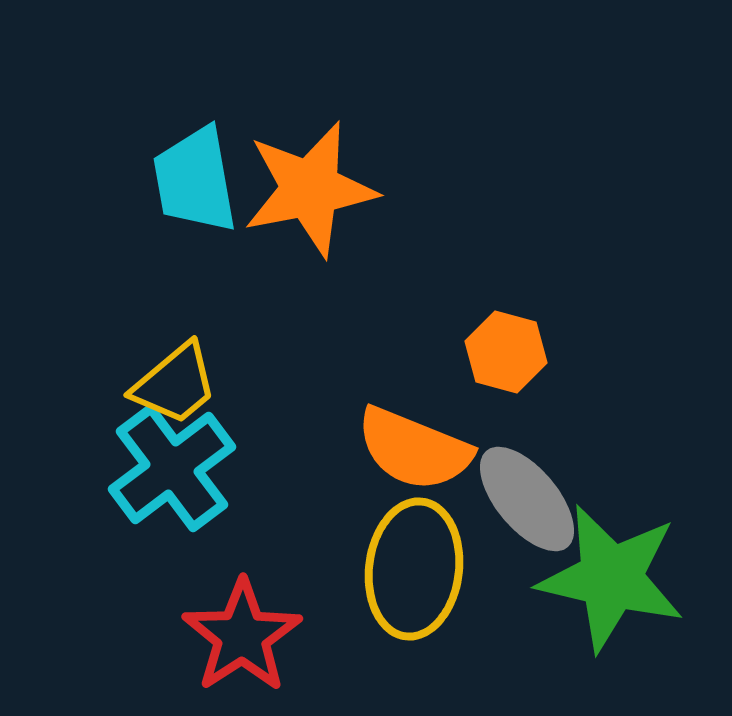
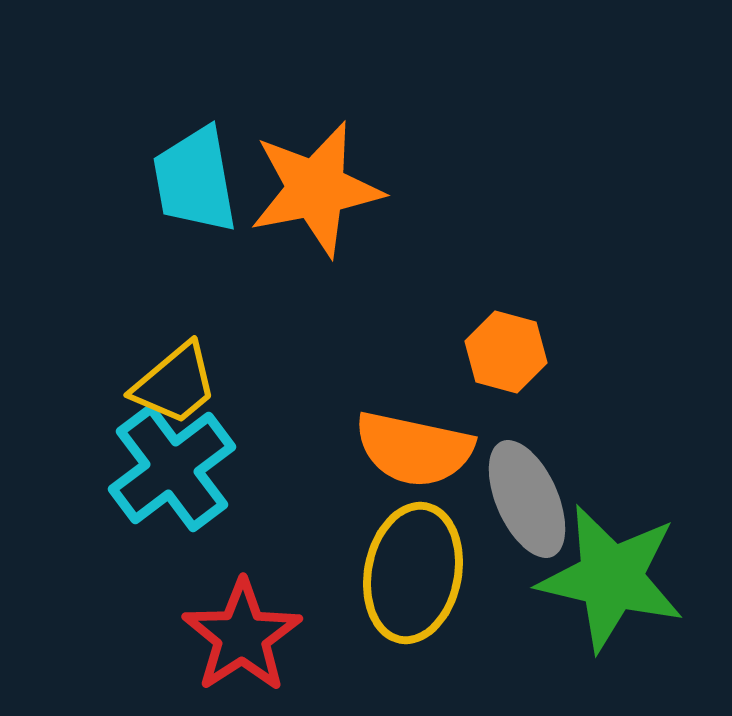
orange star: moved 6 px right
orange semicircle: rotated 10 degrees counterclockwise
gray ellipse: rotated 16 degrees clockwise
yellow ellipse: moved 1 px left, 4 px down; rotated 4 degrees clockwise
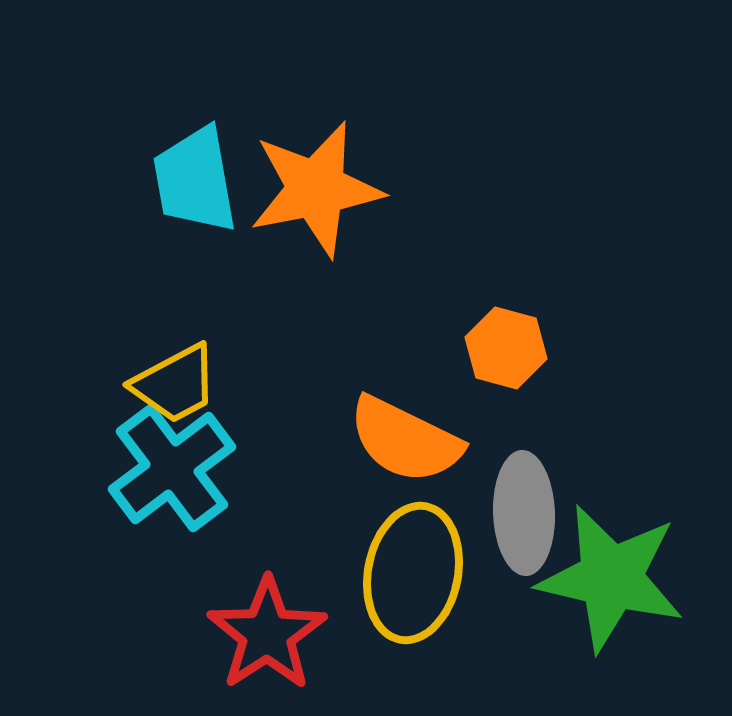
orange hexagon: moved 4 px up
yellow trapezoid: rotated 12 degrees clockwise
orange semicircle: moved 9 px left, 9 px up; rotated 14 degrees clockwise
gray ellipse: moved 3 px left, 14 px down; rotated 22 degrees clockwise
red star: moved 25 px right, 2 px up
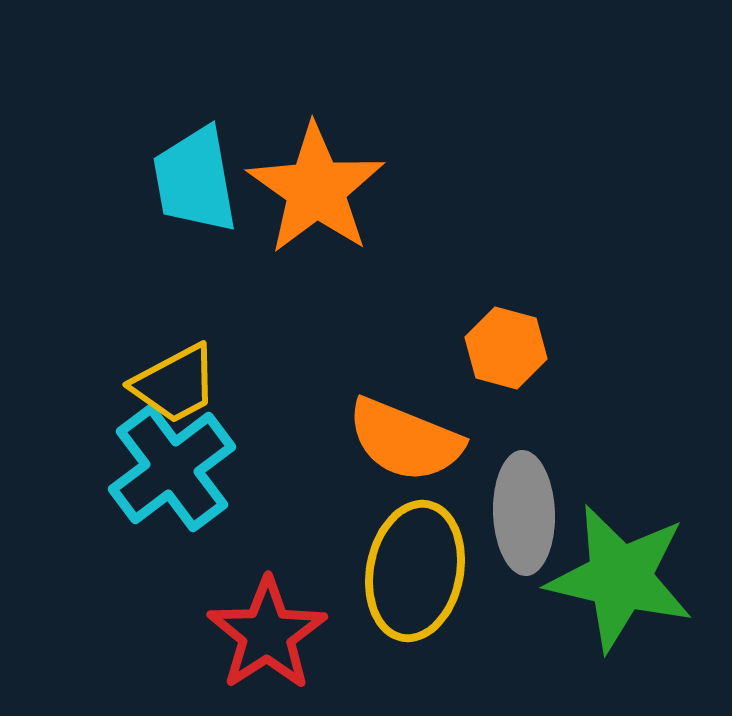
orange star: rotated 26 degrees counterclockwise
orange semicircle: rotated 4 degrees counterclockwise
yellow ellipse: moved 2 px right, 2 px up
green star: moved 9 px right
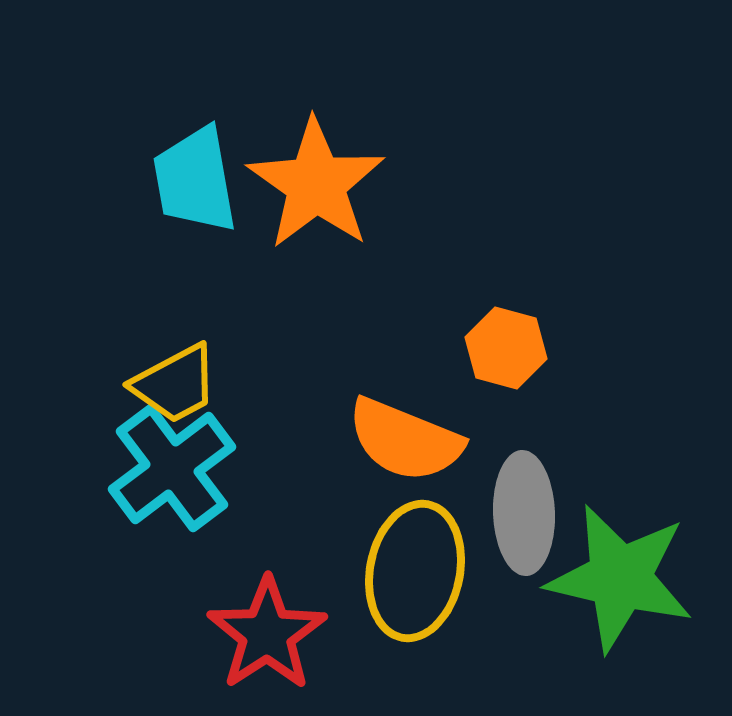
orange star: moved 5 px up
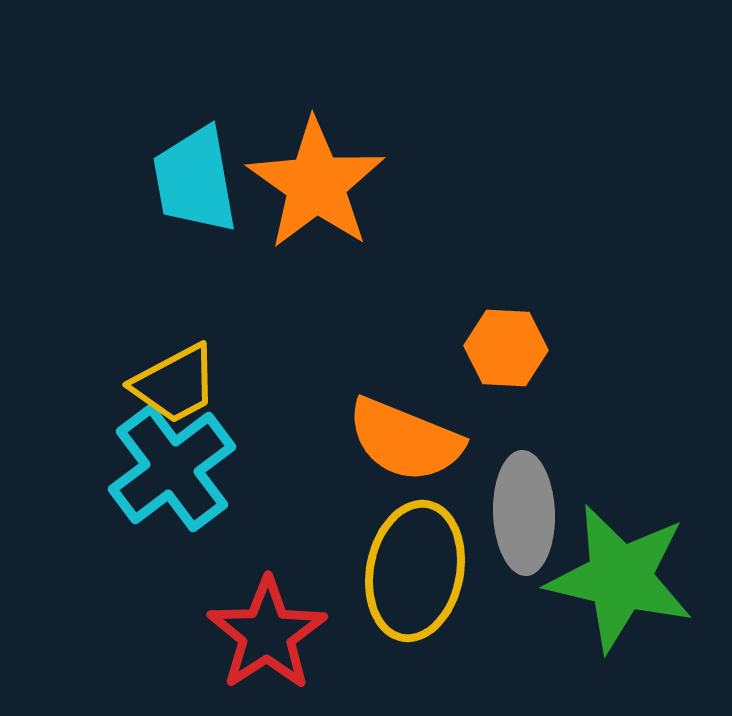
orange hexagon: rotated 12 degrees counterclockwise
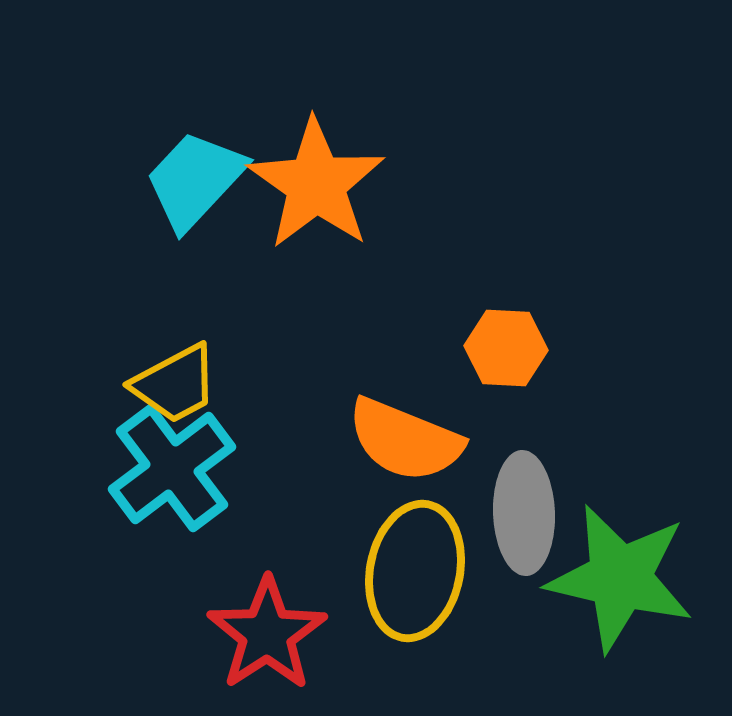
cyan trapezoid: rotated 53 degrees clockwise
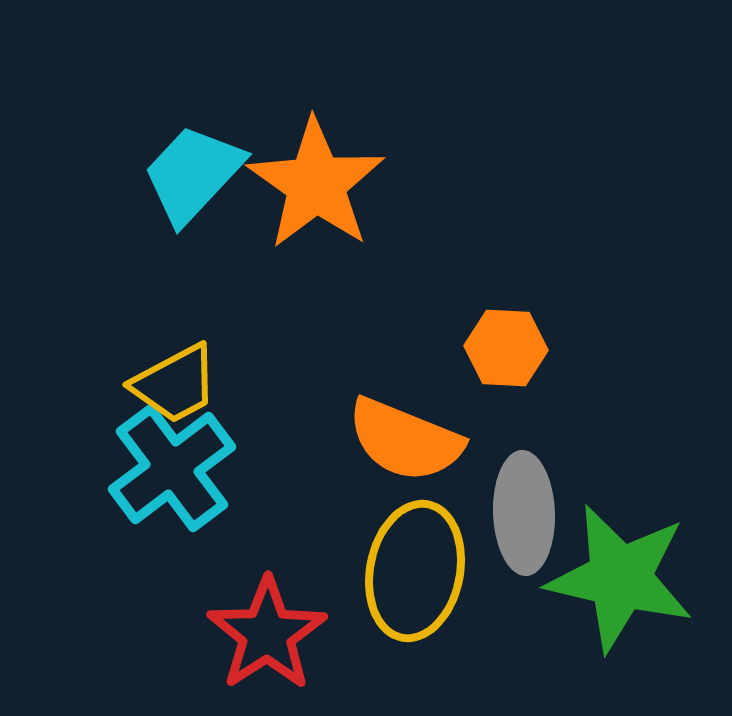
cyan trapezoid: moved 2 px left, 6 px up
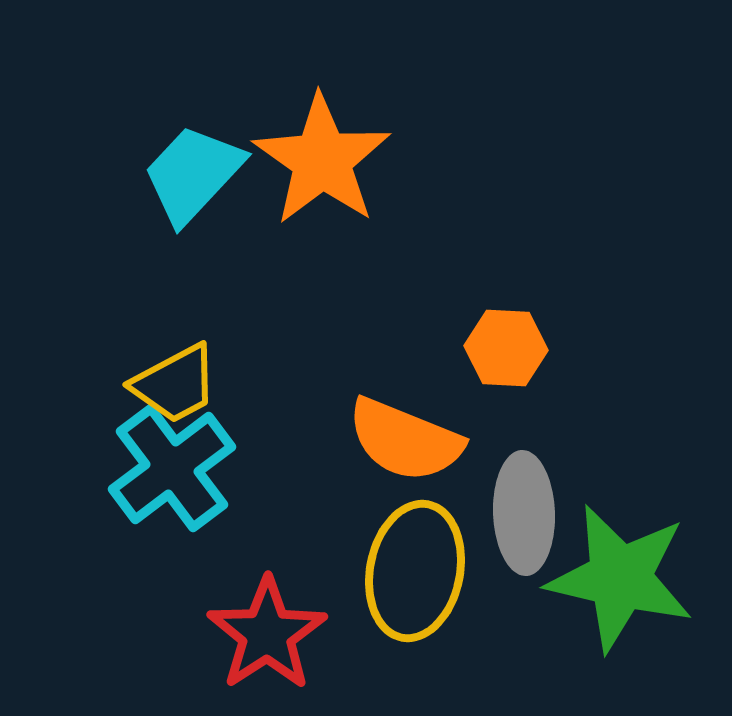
orange star: moved 6 px right, 24 px up
